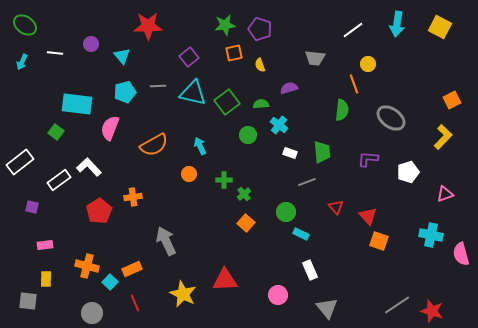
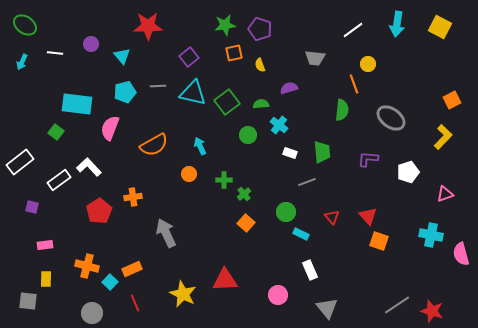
red triangle at (336, 207): moved 4 px left, 10 px down
gray arrow at (166, 241): moved 8 px up
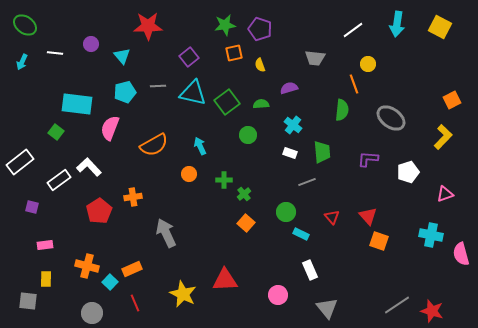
cyan cross at (279, 125): moved 14 px right
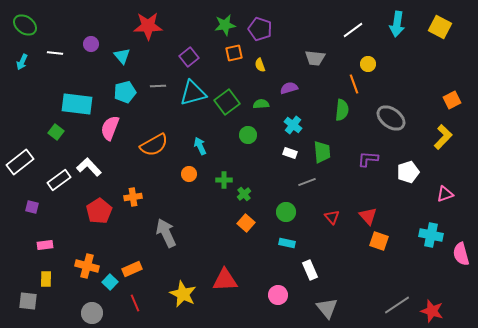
cyan triangle at (193, 93): rotated 28 degrees counterclockwise
cyan rectangle at (301, 234): moved 14 px left, 9 px down; rotated 14 degrees counterclockwise
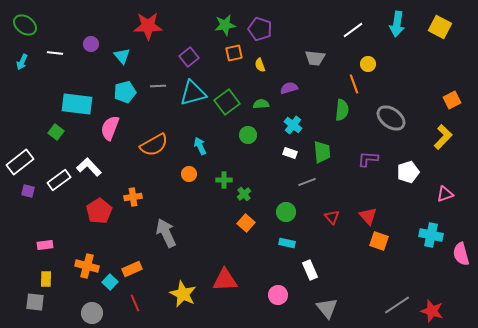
purple square at (32, 207): moved 4 px left, 16 px up
gray square at (28, 301): moved 7 px right, 1 px down
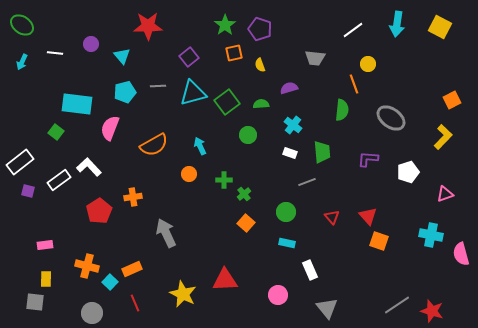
green ellipse at (25, 25): moved 3 px left
green star at (225, 25): rotated 25 degrees counterclockwise
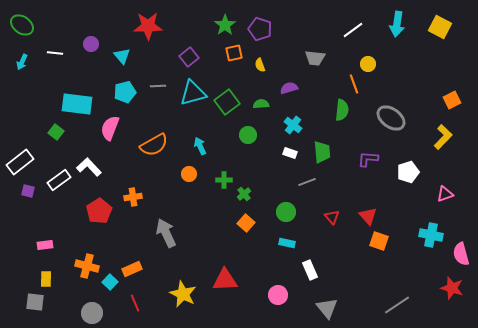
red star at (432, 311): moved 20 px right, 23 px up
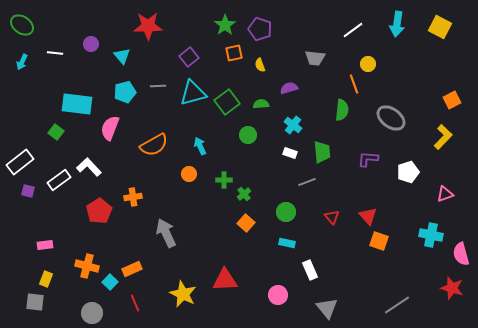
yellow rectangle at (46, 279): rotated 21 degrees clockwise
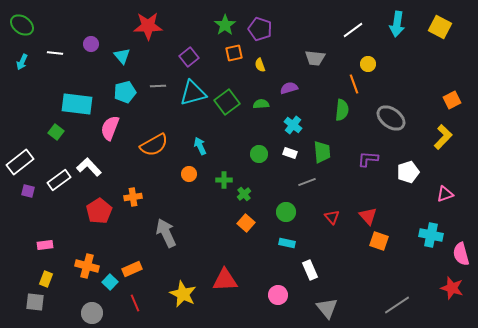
green circle at (248, 135): moved 11 px right, 19 px down
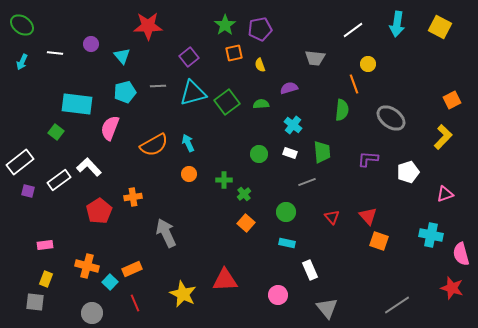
purple pentagon at (260, 29): rotated 30 degrees counterclockwise
cyan arrow at (200, 146): moved 12 px left, 3 px up
